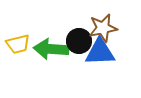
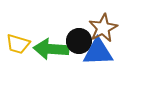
brown star: rotated 16 degrees counterclockwise
yellow trapezoid: rotated 30 degrees clockwise
blue triangle: moved 2 px left
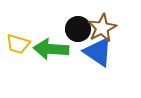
brown star: moved 1 px left
black circle: moved 1 px left, 12 px up
blue triangle: rotated 36 degrees clockwise
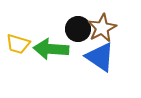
blue triangle: moved 2 px right, 5 px down
